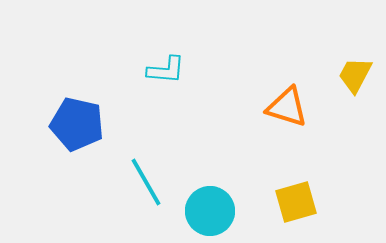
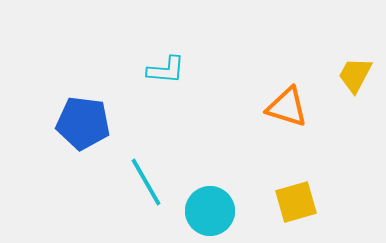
blue pentagon: moved 6 px right, 1 px up; rotated 6 degrees counterclockwise
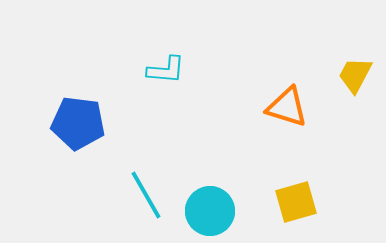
blue pentagon: moved 5 px left
cyan line: moved 13 px down
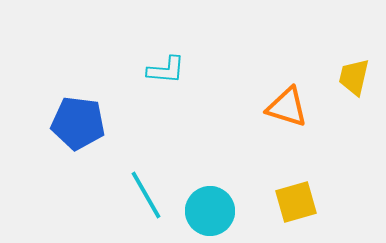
yellow trapezoid: moved 1 px left, 2 px down; rotated 15 degrees counterclockwise
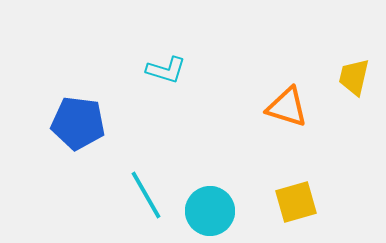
cyan L-shape: rotated 12 degrees clockwise
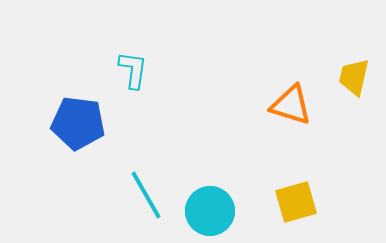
cyan L-shape: moved 33 px left; rotated 99 degrees counterclockwise
orange triangle: moved 4 px right, 2 px up
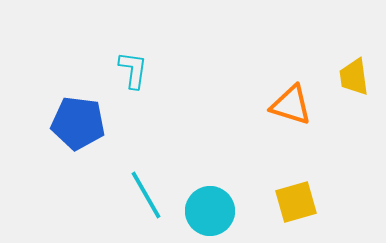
yellow trapezoid: rotated 21 degrees counterclockwise
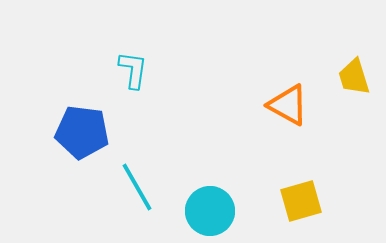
yellow trapezoid: rotated 9 degrees counterclockwise
orange triangle: moved 3 px left; rotated 12 degrees clockwise
blue pentagon: moved 4 px right, 9 px down
cyan line: moved 9 px left, 8 px up
yellow square: moved 5 px right, 1 px up
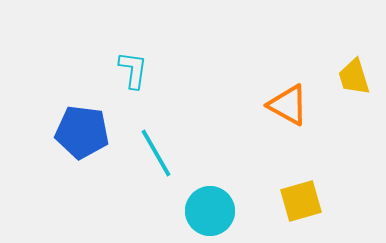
cyan line: moved 19 px right, 34 px up
